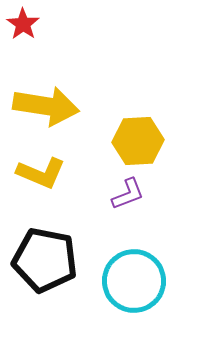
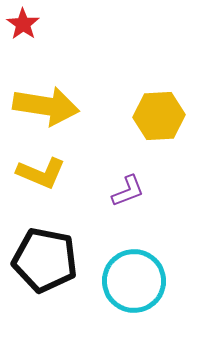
yellow hexagon: moved 21 px right, 25 px up
purple L-shape: moved 3 px up
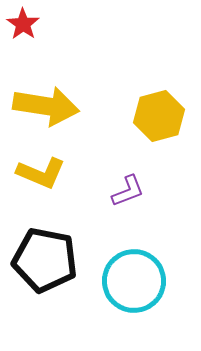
yellow hexagon: rotated 12 degrees counterclockwise
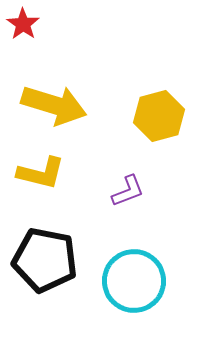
yellow arrow: moved 8 px right, 1 px up; rotated 8 degrees clockwise
yellow L-shape: rotated 9 degrees counterclockwise
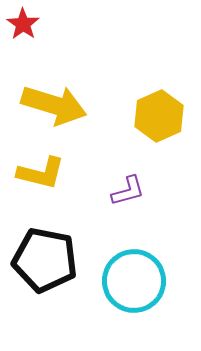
yellow hexagon: rotated 9 degrees counterclockwise
purple L-shape: rotated 6 degrees clockwise
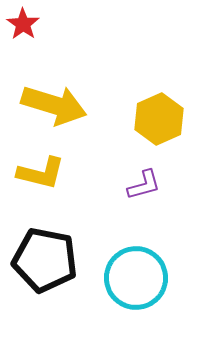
yellow hexagon: moved 3 px down
purple L-shape: moved 16 px right, 6 px up
cyan circle: moved 2 px right, 3 px up
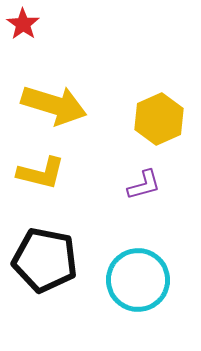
cyan circle: moved 2 px right, 2 px down
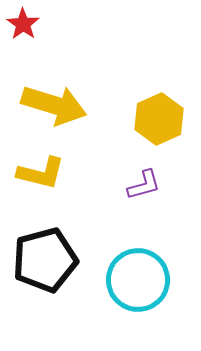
black pentagon: rotated 26 degrees counterclockwise
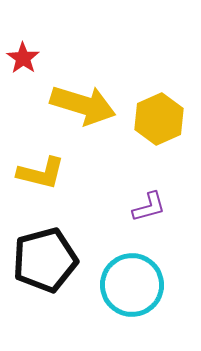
red star: moved 34 px down
yellow arrow: moved 29 px right
purple L-shape: moved 5 px right, 22 px down
cyan circle: moved 6 px left, 5 px down
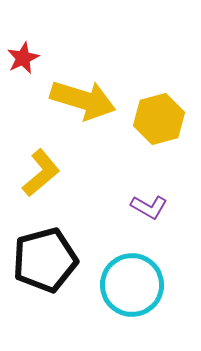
red star: rotated 12 degrees clockwise
yellow arrow: moved 5 px up
yellow hexagon: rotated 9 degrees clockwise
yellow L-shape: rotated 54 degrees counterclockwise
purple L-shape: rotated 45 degrees clockwise
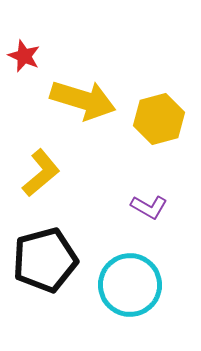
red star: moved 1 px right, 2 px up; rotated 24 degrees counterclockwise
cyan circle: moved 2 px left
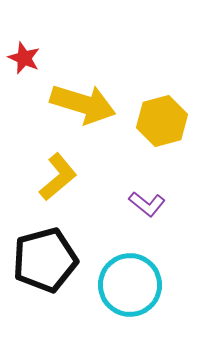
red star: moved 2 px down
yellow arrow: moved 4 px down
yellow hexagon: moved 3 px right, 2 px down
yellow L-shape: moved 17 px right, 4 px down
purple L-shape: moved 2 px left, 3 px up; rotated 9 degrees clockwise
